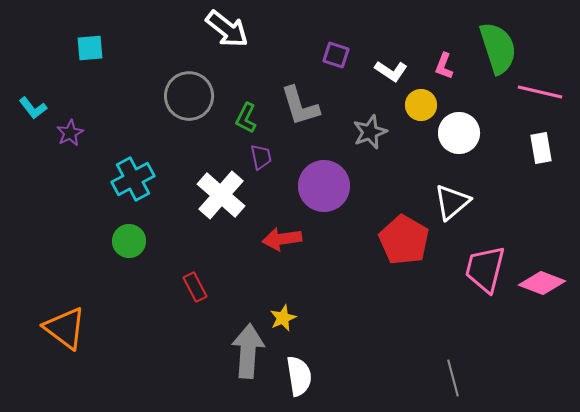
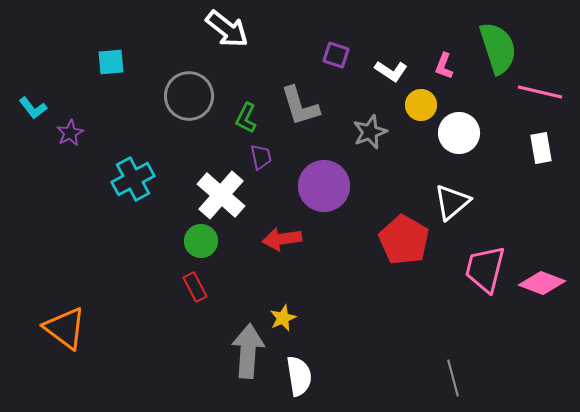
cyan square: moved 21 px right, 14 px down
green circle: moved 72 px right
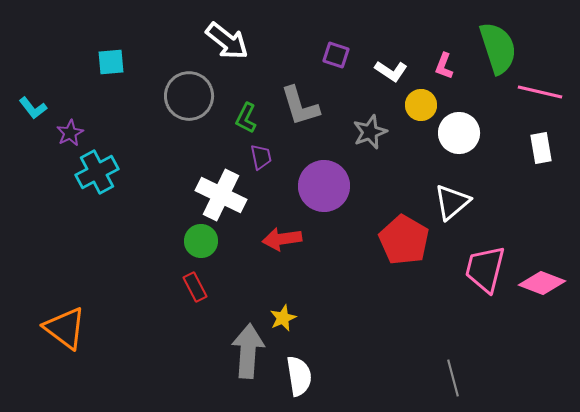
white arrow: moved 12 px down
cyan cross: moved 36 px left, 7 px up
white cross: rotated 15 degrees counterclockwise
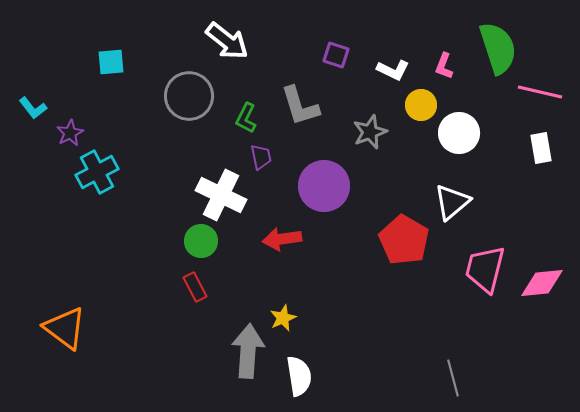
white L-shape: moved 2 px right, 1 px up; rotated 8 degrees counterclockwise
pink diamond: rotated 27 degrees counterclockwise
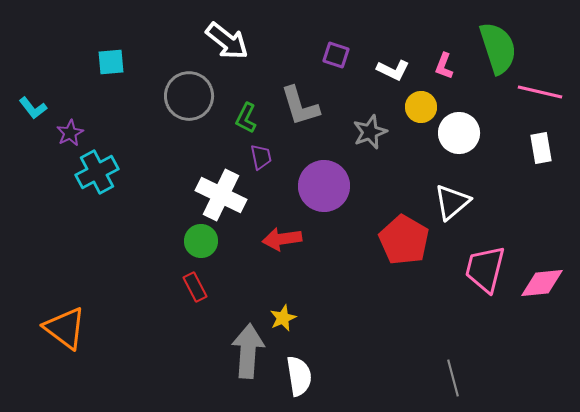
yellow circle: moved 2 px down
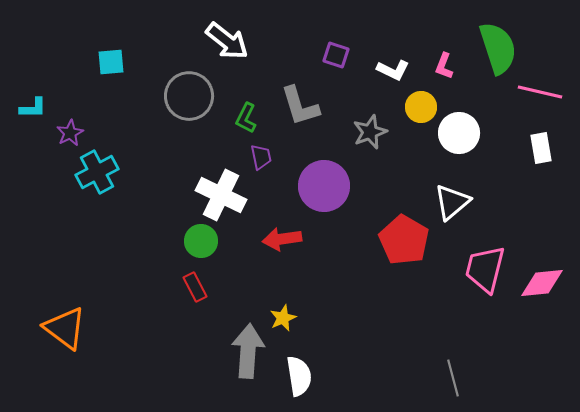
cyan L-shape: rotated 52 degrees counterclockwise
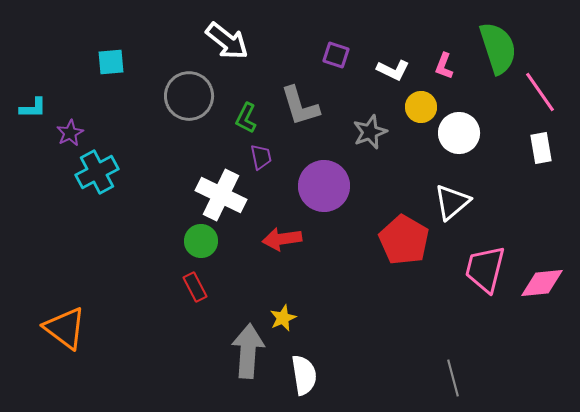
pink line: rotated 42 degrees clockwise
white semicircle: moved 5 px right, 1 px up
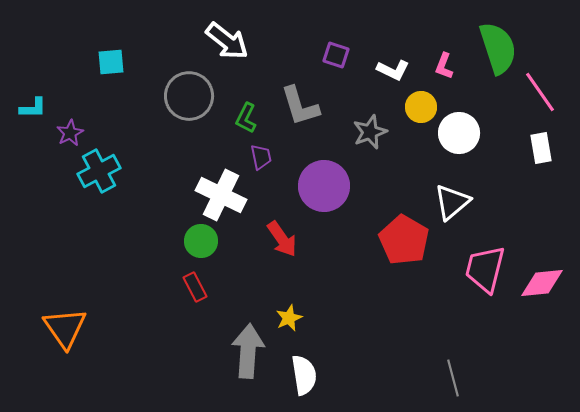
cyan cross: moved 2 px right, 1 px up
red arrow: rotated 117 degrees counterclockwise
yellow star: moved 6 px right
orange triangle: rotated 18 degrees clockwise
